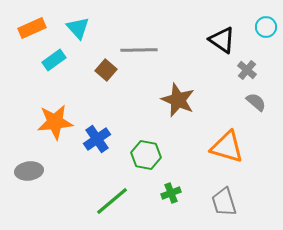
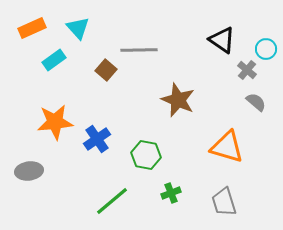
cyan circle: moved 22 px down
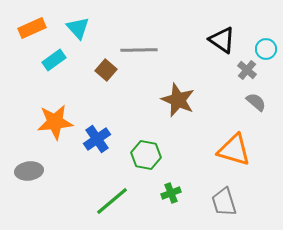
orange triangle: moved 7 px right, 3 px down
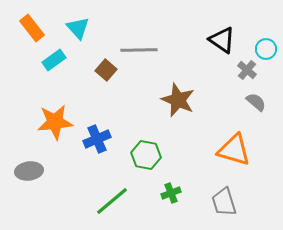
orange rectangle: rotated 76 degrees clockwise
blue cross: rotated 12 degrees clockwise
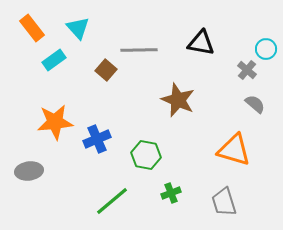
black triangle: moved 21 px left, 3 px down; rotated 24 degrees counterclockwise
gray semicircle: moved 1 px left, 2 px down
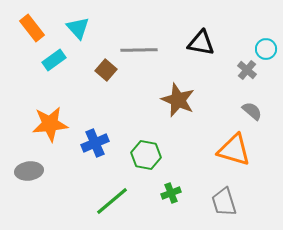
gray semicircle: moved 3 px left, 7 px down
orange star: moved 5 px left, 2 px down
blue cross: moved 2 px left, 4 px down
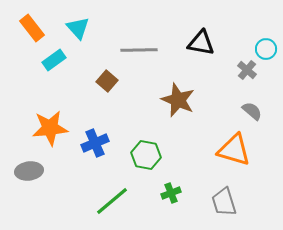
brown square: moved 1 px right, 11 px down
orange star: moved 4 px down
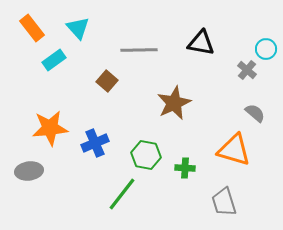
brown star: moved 4 px left, 3 px down; rotated 24 degrees clockwise
gray semicircle: moved 3 px right, 2 px down
green cross: moved 14 px right, 25 px up; rotated 24 degrees clockwise
green line: moved 10 px right, 7 px up; rotated 12 degrees counterclockwise
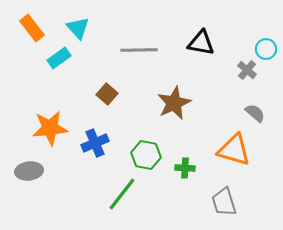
cyan rectangle: moved 5 px right, 2 px up
brown square: moved 13 px down
